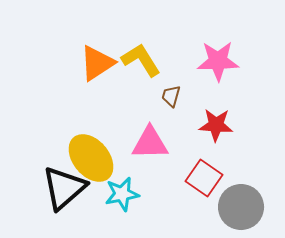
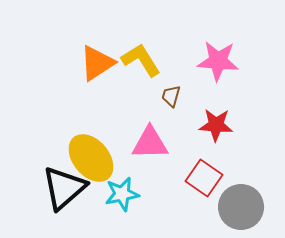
pink star: rotated 6 degrees clockwise
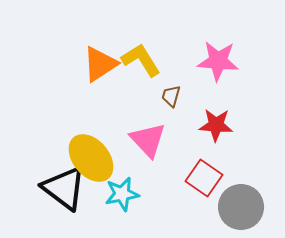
orange triangle: moved 3 px right, 1 px down
pink triangle: moved 2 px left, 3 px up; rotated 48 degrees clockwise
black triangle: rotated 42 degrees counterclockwise
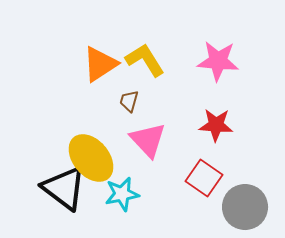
yellow L-shape: moved 4 px right
brown trapezoid: moved 42 px left, 5 px down
gray circle: moved 4 px right
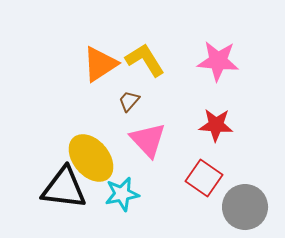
brown trapezoid: rotated 25 degrees clockwise
black triangle: rotated 30 degrees counterclockwise
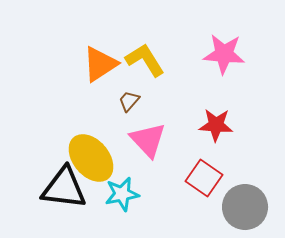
pink star: moved 6 px right, 7 px up
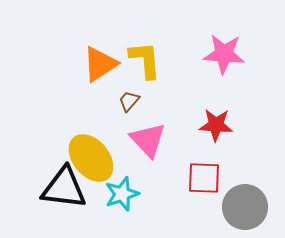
yellow L-shape: rotated 27 degrees clockwise
red square: rotated 33 degrees counterclockwise
cyan star: rotated 8 degrees counterclockwise
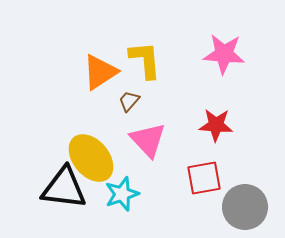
orange triangle: moved 8 px down
red square: rotated 12 degrees counterclockwise
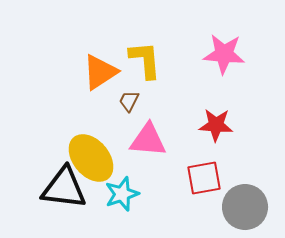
brown trapezoid: rotated 15 degrees counterclockwise
pink triangle: rotated 42 degrees counterclockwise
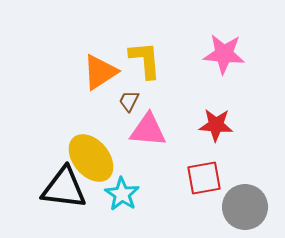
pink triangle: moved 10 px up
cyan star: rotated 20 degrees counterclockwise
